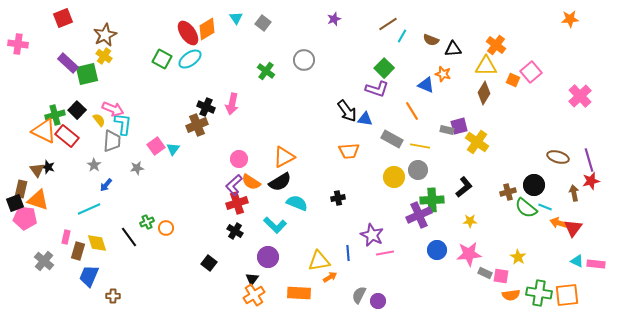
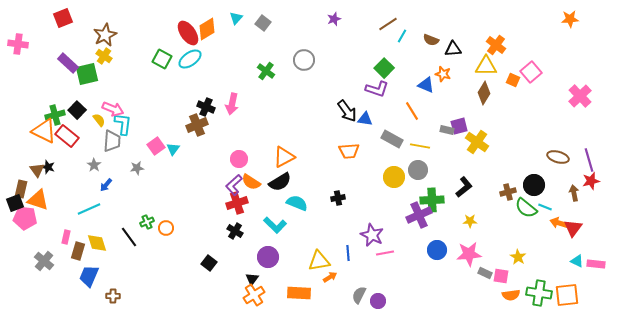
cyan triangle at (236, 18): rotated 16 degrees clockwise
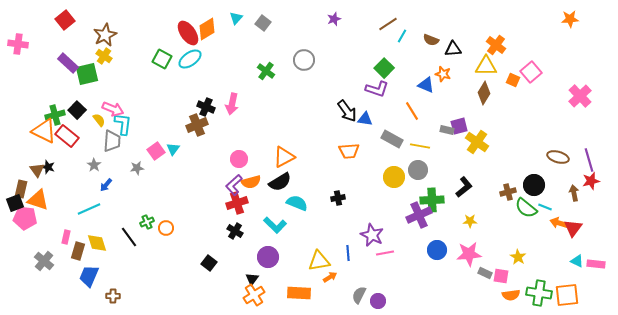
red square at (63, 18): moved 2 px right, 2 px down; rotated 18 degrees counterclockwise
pink square at (156, 146): moved 5 px down
orange semicircle at (251, 182): rotated 48 degrees counterclockwise
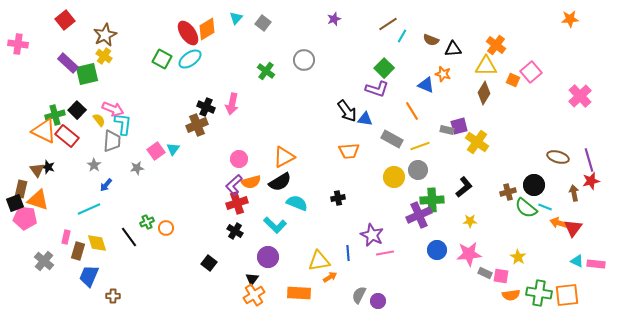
yellow line at (420, 146): rotated 30 degrees counterclockwise
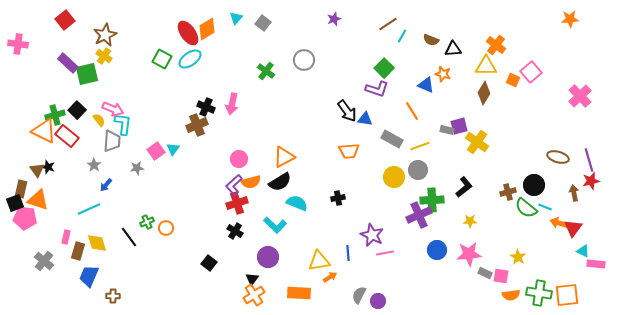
cyan triangle at (577, 261): moved 6 px right, 10 px up
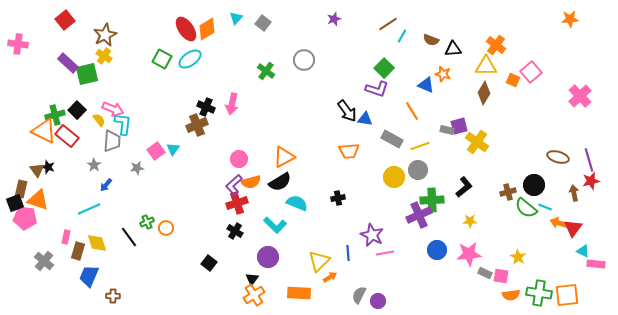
red ellipse at (188, 33): moved 2 px left, 4 px up
yellow triangle at (319, 261): rotated 35 degrees counterclockwise
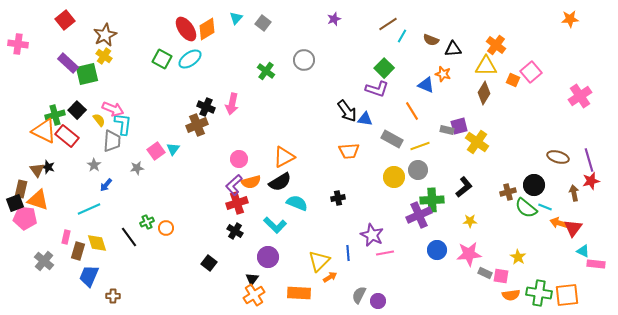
pink cross at (580, 96): rotated 10 degrees clockwise
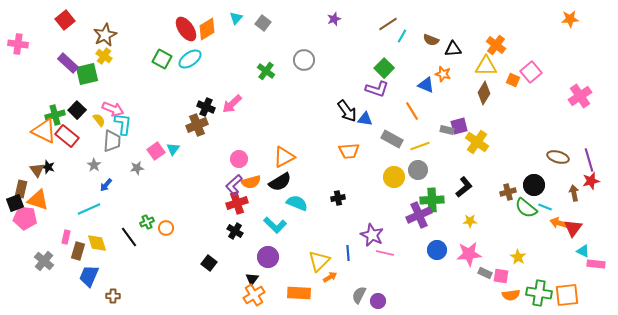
pink arrow at (232, 104): rotated 35 degrees clockwise
pink line at (385, 253): rotated 24 degrees clockwise
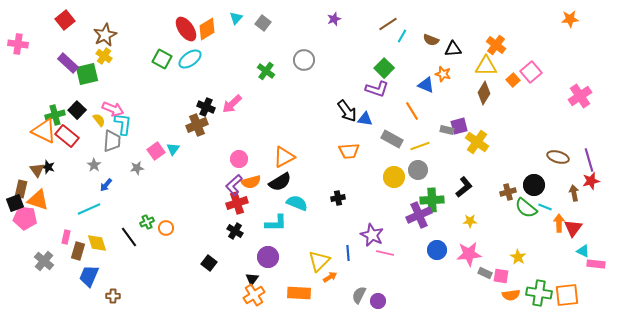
orange square at (513, 80): rotated 24 degrees clockwise
orange arrow at (559, 223): rotated 72 degrees clockwise
cyan L-shape at (275, 225): moved 1 px right, 2 px up; rotated 45 degrees counterclockwise
